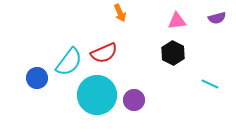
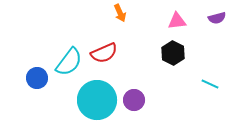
cyan circle: moved 5 px down
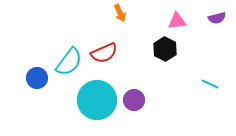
black hexagon: moved 8 px left, 4 px up
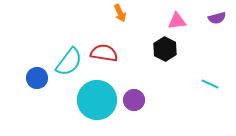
red semicircle: rotated 148 degrees counterclockwise
